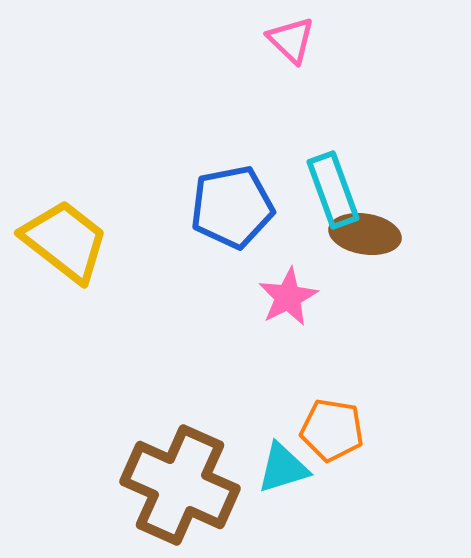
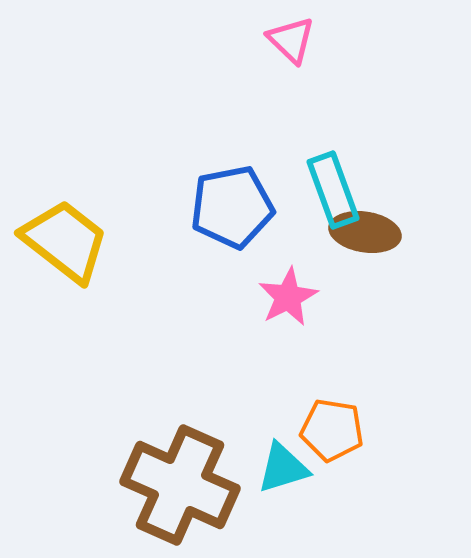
brown ellipse: moved 2 px up
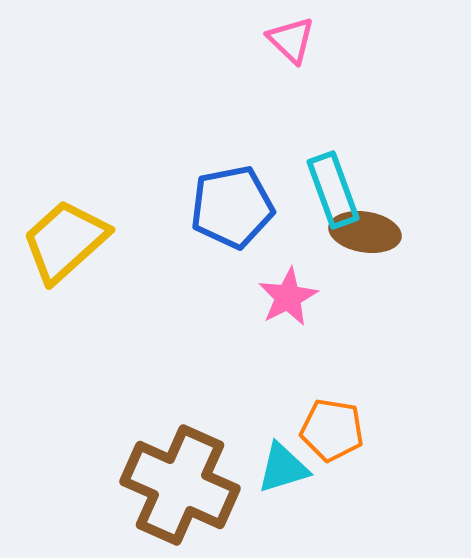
yellow trapezoid: rotated 80 degrees counterclockwise
